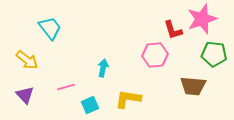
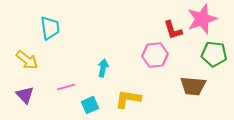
cyan trapezoid: rotated 30 degrees clockwise
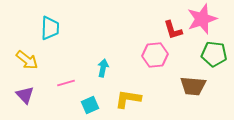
cyan trapezoid: rotated 10 degrees clockwise
pink line: moved 4 px up
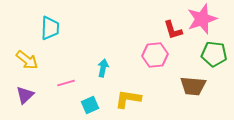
purple triangle: rotated 30 degrees clockwise
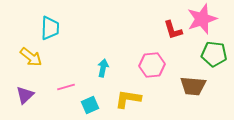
pink hexagon: moved 3 px left, 10 px down
yellow arrow: moved 4 px right, 3 px up
pink line: moved 4 px down
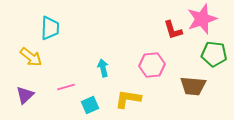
cyan arrow: rotated 24 degrees counterclockwise
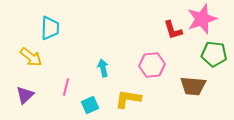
pink line: rotated 60 degrees counterclockwise
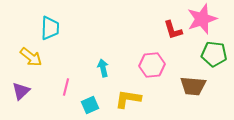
purple triangle: moved 4 px left, 4 px up
